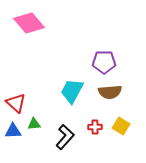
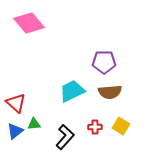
cyan trapezoid: rotated 36 degrees clockwise
blue triangle: moved 2 px right; rotated 36 degrees counterclockwise
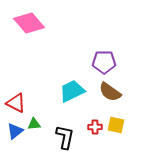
brown semicircle: rotated 40 degrees clockwise
red triangle: rotated 15 degrees counterclockwise
yellow square: moved 5 px left, 1 px up; rotated 18 degrees counterclockwise
black L-shape: rotated 30 degrees counterclockwise
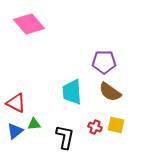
pink diamond: moved 1 px down
cyan trapezoid: moved 1 px down; rotated 68 degrees counterclockwise
red cross: rotated 24 degrees clockwise
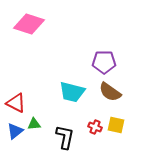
pink diamond: rotated 32 degrees counterclockwise
cyan trapezoid: rotated 72 degrees counterclockwise
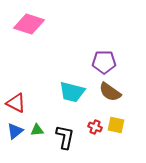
green triangle: moved 3 px right, 6 px down
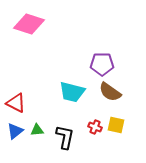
purple pentagon: moved 2 px left, 2 px down
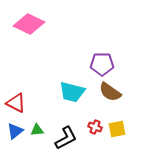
pink diamond: rotated 8 degrees clockwise
yellow square: moved 1 px right, 4 px down; rotated 24 degrees counterclockwise
black L-shape: moved 1 px right, 1 px down; rotated 50 degrees clockwise
